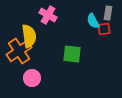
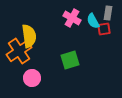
pink cross: moved 24 px right, 3 px down
green square: moved 2 px left, 6 px down; rotated 24 degrees counterclockwise
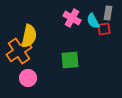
yellow semicircle: rotated 20 degrees clockwise
green square: rotated 12 degrees clockwise
pink circle: moved 4 px left
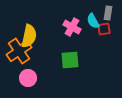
pink cross: moved 9 px down
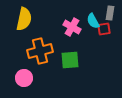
gray rectangle: moved 2 px right
yellow semicircle: moved 5 px left, 17 px up
orange cross: moved 21 px right; rotated 20 degrees clockwise
pink circle: moved 4 px left
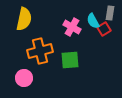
red square: rotated 24 degrees counterclockwise
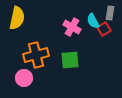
yellow semicircle: moved 7 px left, 1 px up
orange cross: moved 4 px left, 4 px down
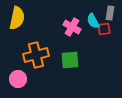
red square: rotated 24 degrees clockwise
pink circle: moved 6 px left, 1 px down
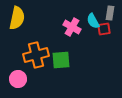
green square: moved 9 px left
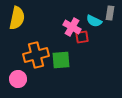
cyan semicircle: moved 1 px right; rotated 35 degrees counterclockwise
red square: moved 22 px left, 8 px down
